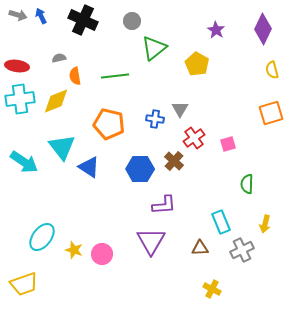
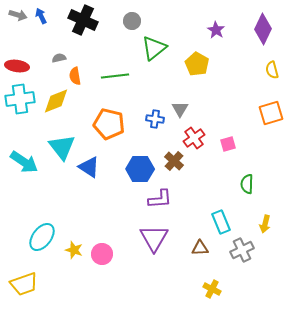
purple L-shape: moved 4 px left, 6 px up
purple triangle: moved 3 px right, 3 px up
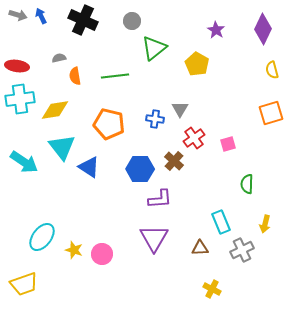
yellow diamond: moved 1 px left, 9 px down; rotated 12 degrees clockwise
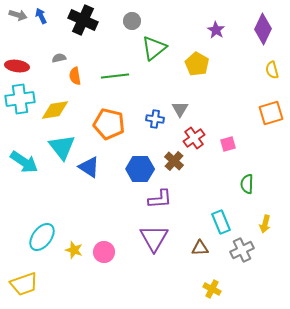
pink circle: moved 2 px right, 2 px up
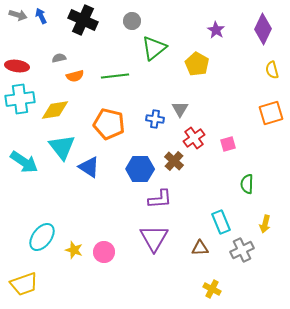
orange semicircle: rotated 96 degrees counterclockwise
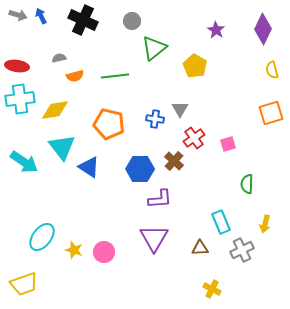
yellow pentagon: moved 2 px left, 2 px down
